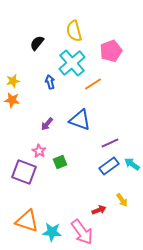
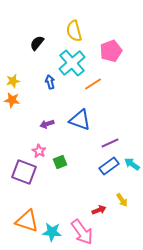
purple arrow: rotated 32 degrees clockwise
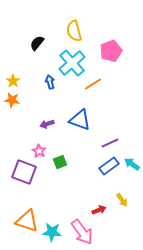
yellow star: rotated 24 degrees counterclockwise
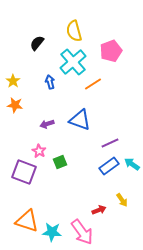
cyan cross: moved 1 px right, 1 px up
orange star: moved 3 px right, 5 px down
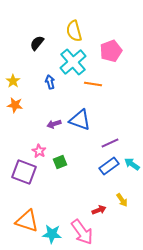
orange line: rotated 42 degrees clockwise
purple arrow: moved 7 px right
cyan star: moved 2 px down
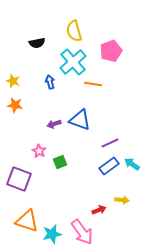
black semicircle: rotated 140 degrees counterclockwise
yellow star: rotated 16 degrees counterclockwise
purple square: moved 5 px left, 7 px down
yellow arrow: rotated 48 degrees counterclockwise
cyan star: rotated 18 degrees counterclockwise
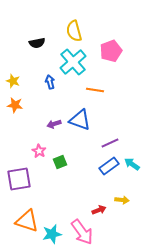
orange line: moved 2 px right, 6 px down
purple square: rotated 30 degrees counterclockwise
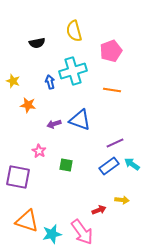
cyan cross: moved 9 px down; rotated 24 degrees clockwise
orange line: moved 17 px right
orange star: moved 13 px right
purple line: moved 5 px right
green square: moved 6 px right, 3 px down; rotated 32 degrees clockwise
purple square: moved 1 px left, 2 px up; rotated 20 degrees clockwise
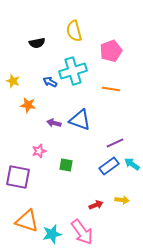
blue arrow: rotated 48 degrees counterclockwise
orange line: moved 1 px left, 1 px up
purple arrow: moved 1 px up; rotated 32 degrees clockwise
pink star: rotated 24 degrees clockwise
red arrow: moved 3 px left, 5 px up
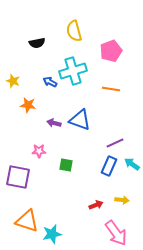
pink star: rotated 16 degrees clockwise
blue rectangle: rotated 30 degrees counterclockwise
pink arrow: moved 34 px right, 1 px down
